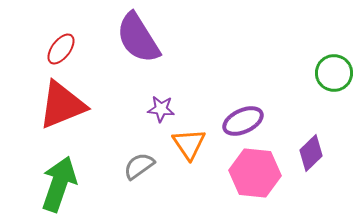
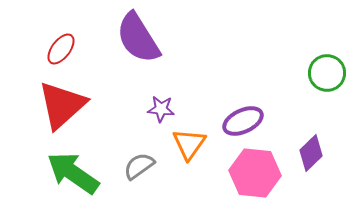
green circle: moved 7 px left
red triangle: rotated 20 degrees counterclockwise
orange triangle: rotated 9 degrees clockwise
green arrow: moved 14 px right, 11 px up; rotated 74 degrees counterclockwise
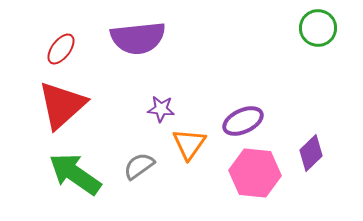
purple semicircle: rotated 64 degrees counterclockwise
green circle: moved 9 px left, 45 px up
green arrow: moved 2 px right, 1 px down
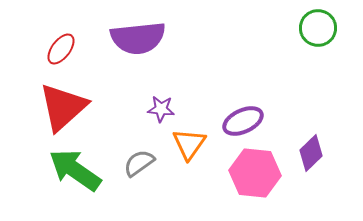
red triangle: moved 1 px right, 2 px down
gray semicircle: moved 3 px up
green arrow: moved 4 px up
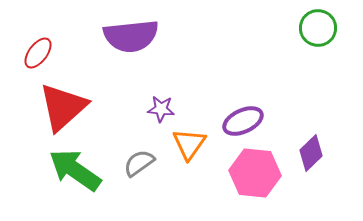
purple semicircle: moved 7 px left, 2 px up
red ellipse: moved 23 px left, 4 px down
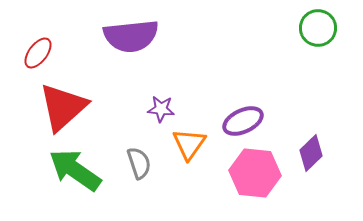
gray semicircle: rotated 108 degrees clockwise
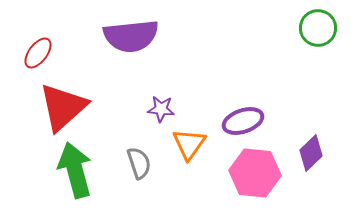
purple ellipse: rotated 6 degrees clockwise
green arrow: rotated 40 degrees clockwise
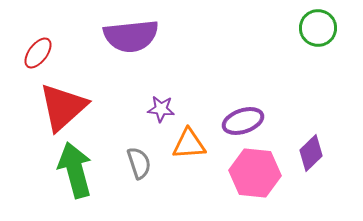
orange triangle: rotated 51 degrees clockwise
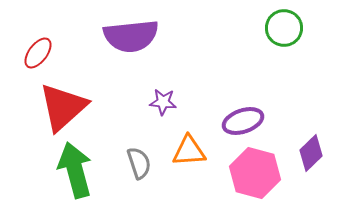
green circle: moved 34 px left
purple star: moved 2 px right, 7 px up
orange triangle: moved 7 px down
pink hexagon: rotated 9 degrees clockwise
